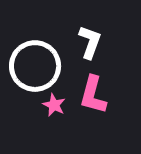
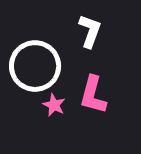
white L-shape: moved 11 px up
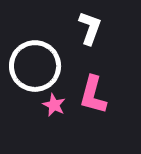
white L-shape: moved 3 px up
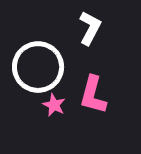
white L-shape: rotated 8 degrees clockwise
white circle: moved 3 px right, 1 px down
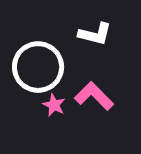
white L-shape: moved 5 px right, 6 px down; rotated 76 degrees clockwise
pink L-shape: moved 1 px right, 1 px down; rotated 120 degrees clockwise
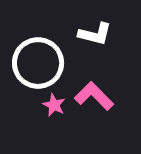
white circle: moved 4 px up
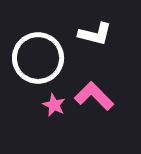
white circle: moved 5 px up
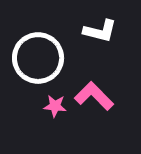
white L-shape: moved 5 px right, 3 px up
pink star: moved 1 px right, 1 px down; rotated 20 degrees counterclockwise
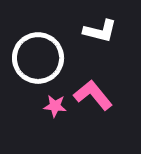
pink L-shape: moved 1 px left, 1 px up; rotated 6 degrees clockwise
